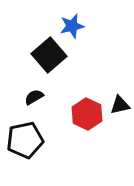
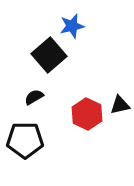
black pentagon: rotated 12 degrees clockwise
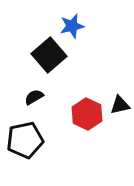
black pentagon: rotated 12 degrees counterclockwise
